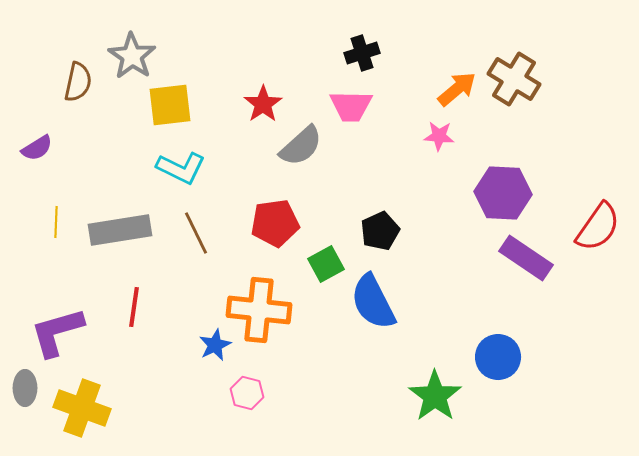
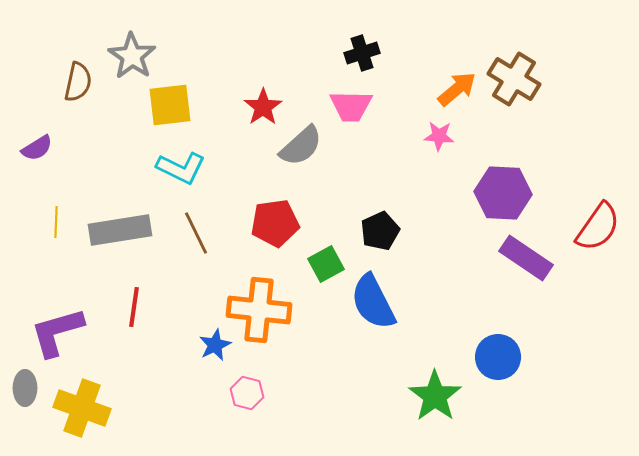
red star: moved 3 px down
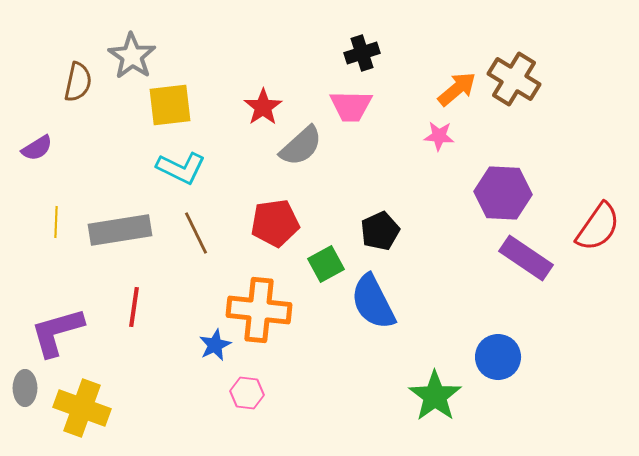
pink hexagon: rotated 8 degrees counterclockwise
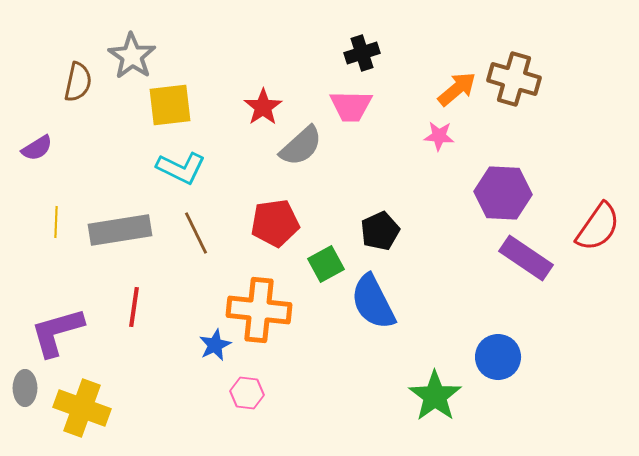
brown cross: rotated 15 degrees counterclockwise
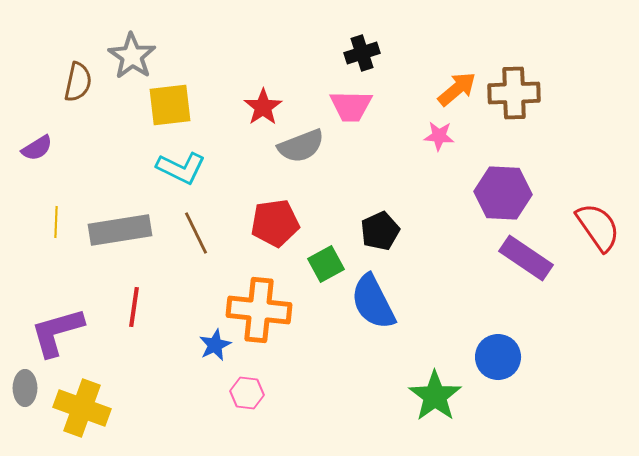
brown cross: moved 14 px down; rotated 18 degrees counterclockwise
gray semicircle: rotated 21 degrees clockwise
red semicircle: rotated 70 degrees counterclockwise
